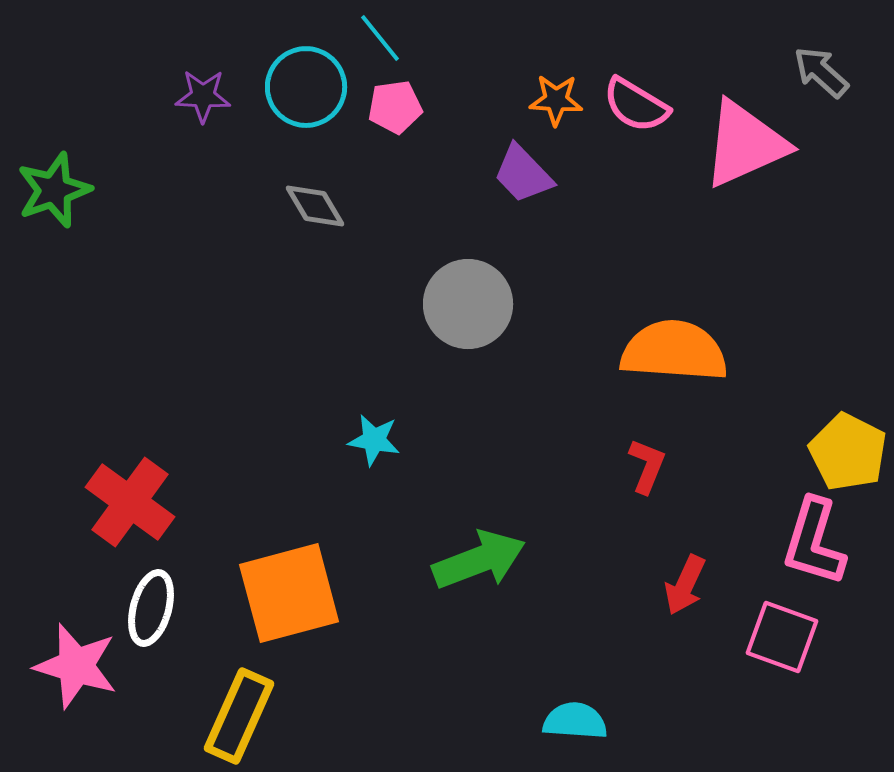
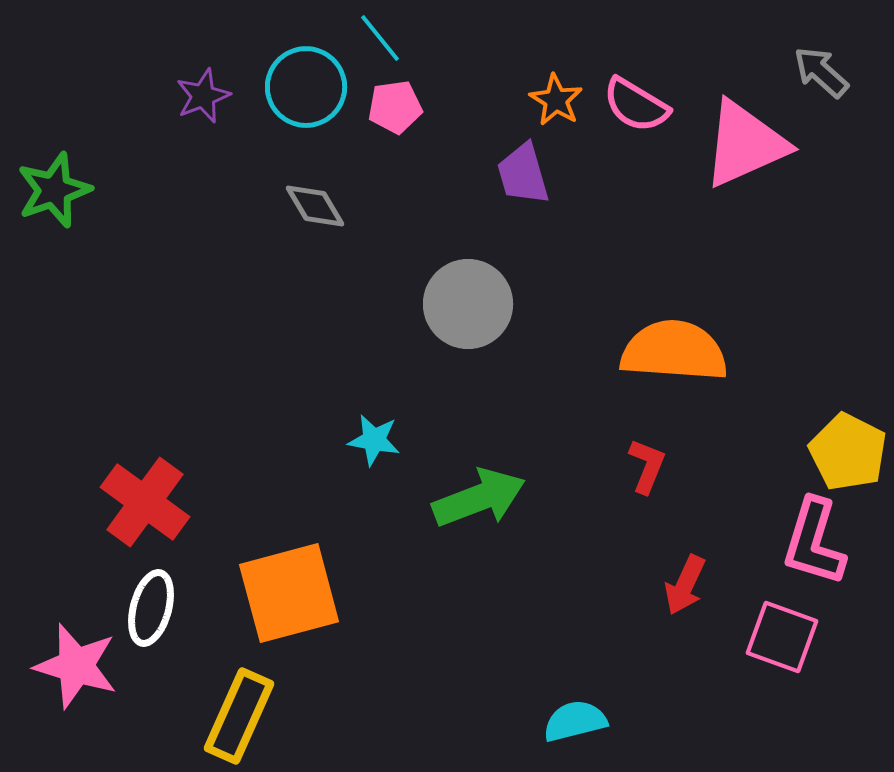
purple star: rotated 24 degrees counterclockwise
orange star: rotated 28 degrees clockwise
purple trapezoid: rotated 28 degrees clockwise
red cross: moved 15 px right
green arrow: moved 62 px up
cyan semicircle: rotated 18 degrees counterclockwise
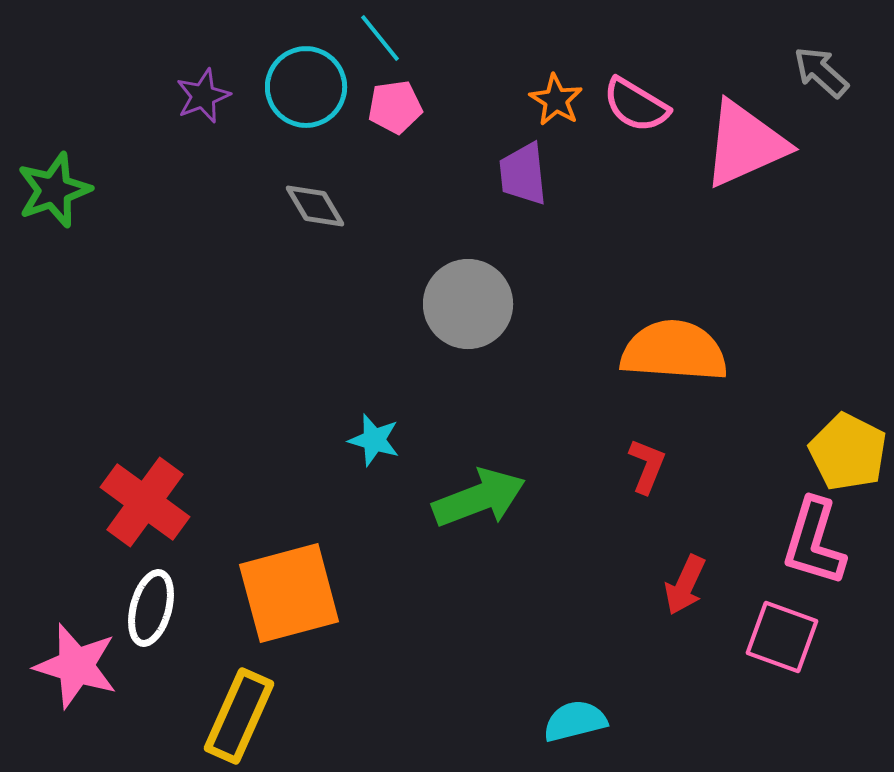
purple trapezoid: rotated 10 degrees clockwise
cyan star: rotated 6 degrees clockwise
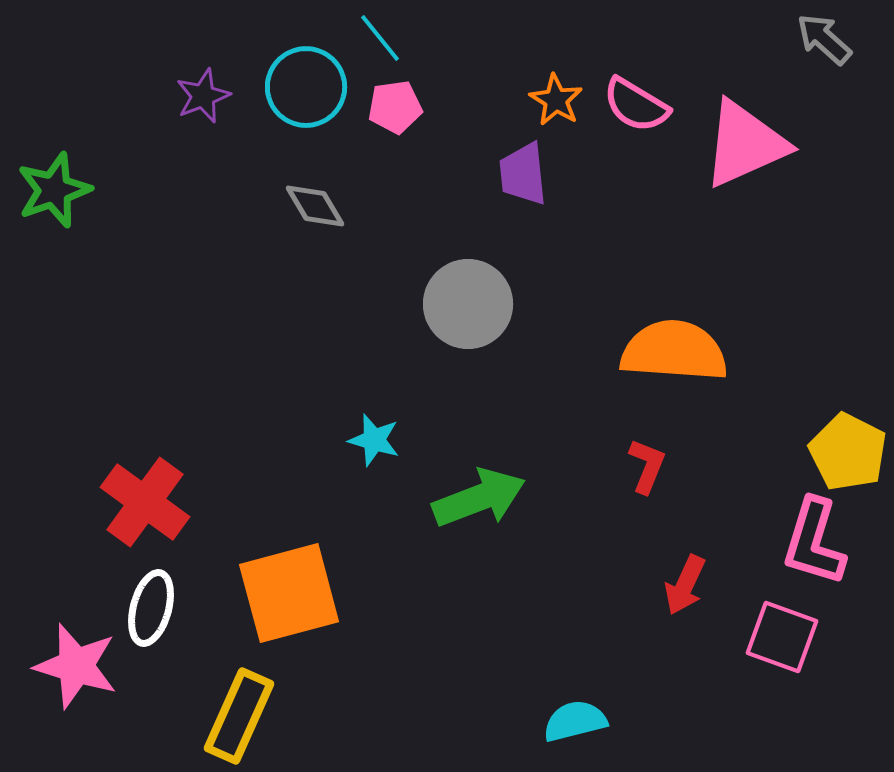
gray arrow: moved 3 px right, 33 px up
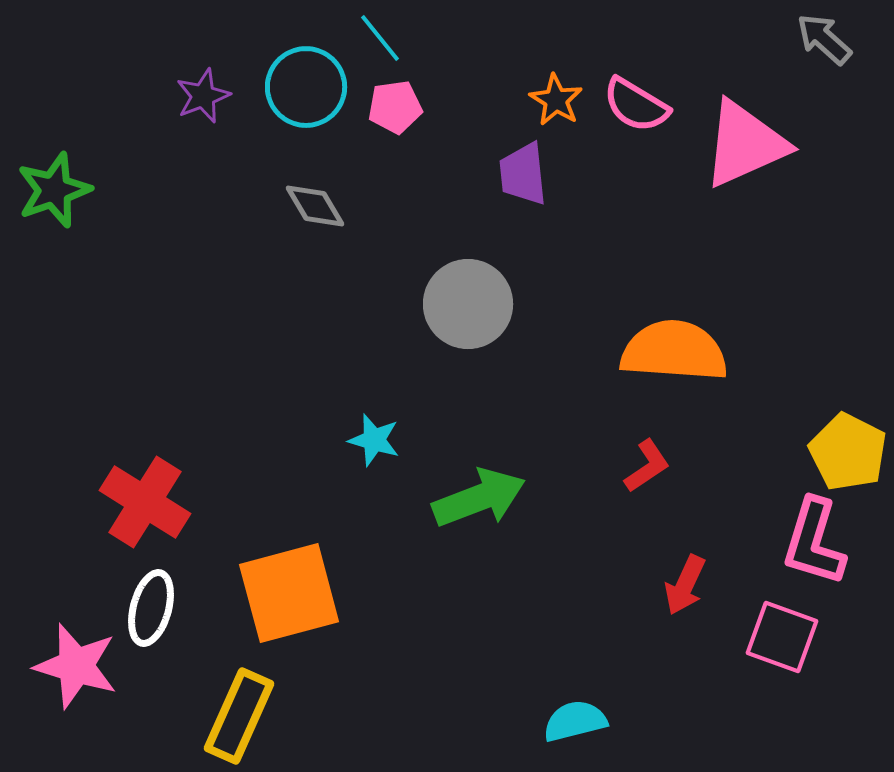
red L-shape: rotated 34 degrees clockwise
red cross: rotated 4 degrees counterclockwise
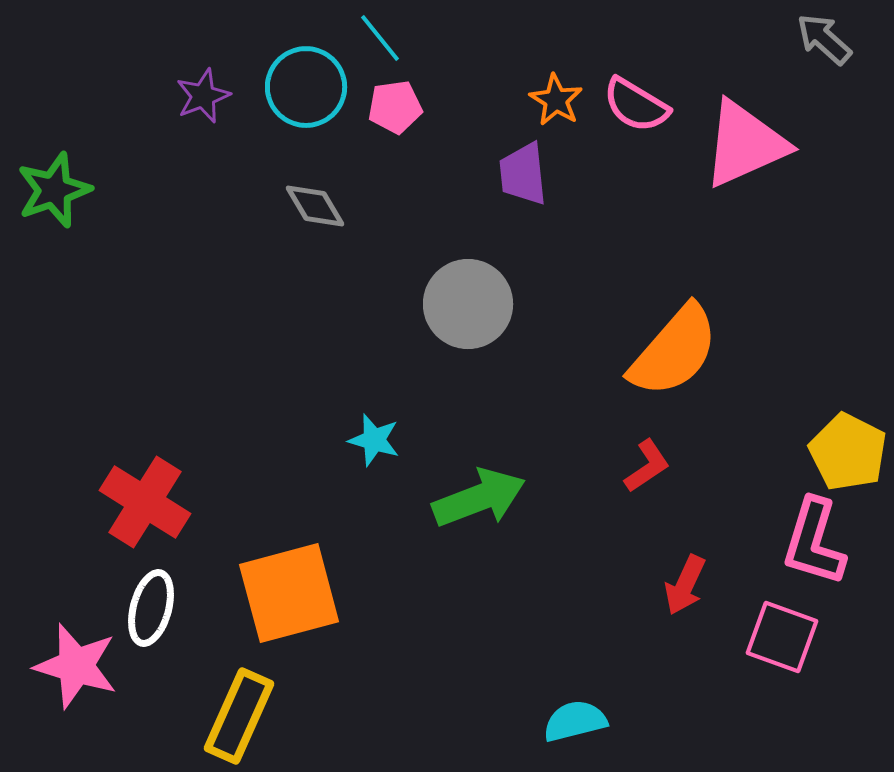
orange semicircle: rotated 127 degrees clockwise
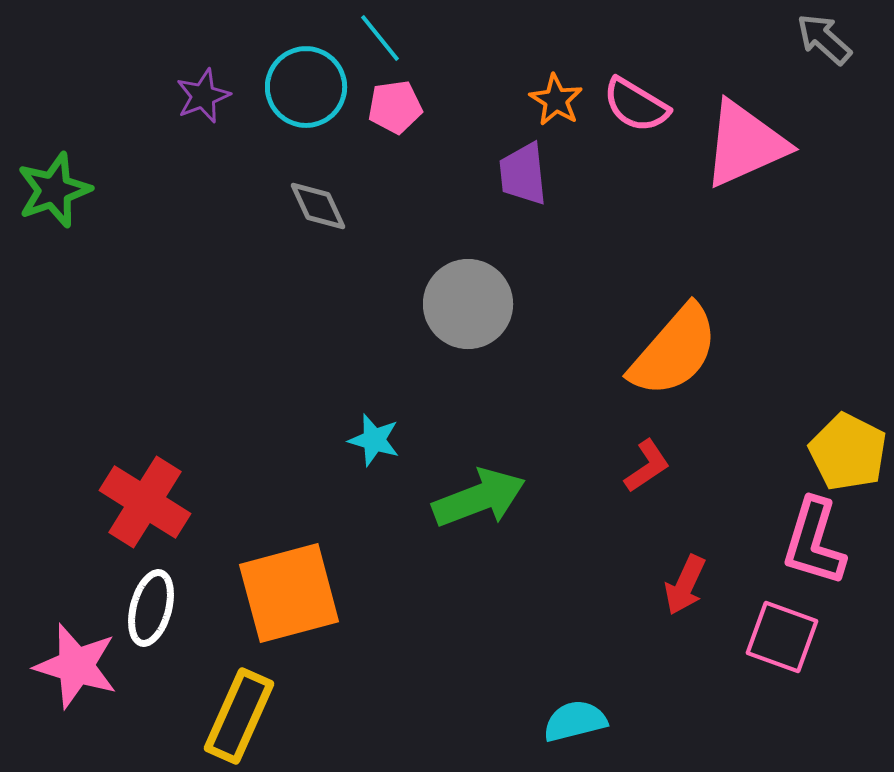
gray diamond: moved 3 px right; rotated 6 degrees clockwise
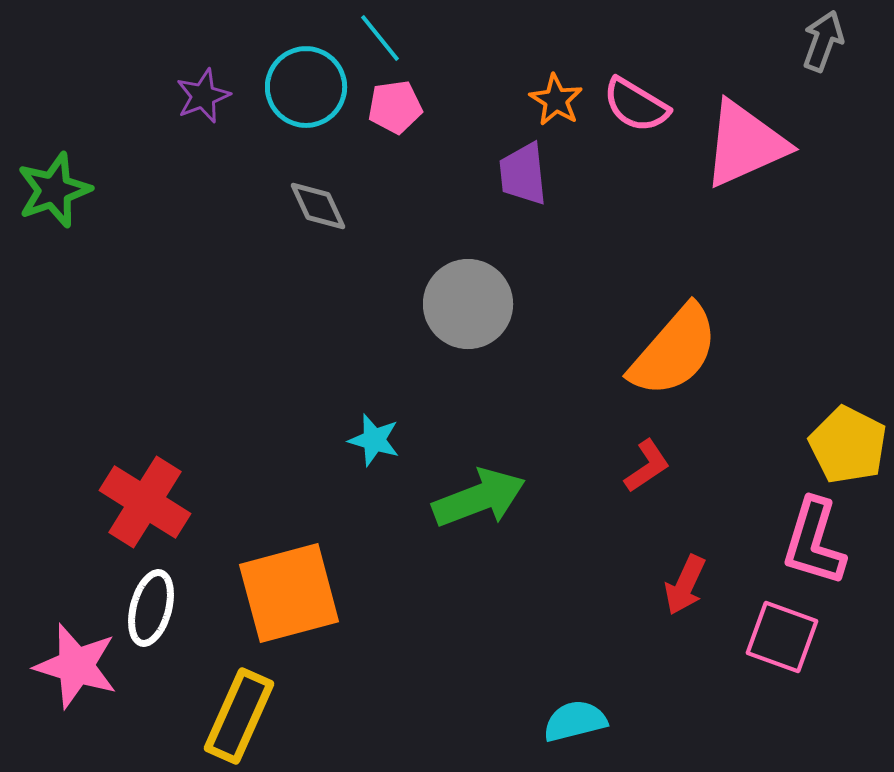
gray arrow: moved 1 px left, 2 px down; rotated 68 degrees clockwise
yellow pentagon: moved 7 px up
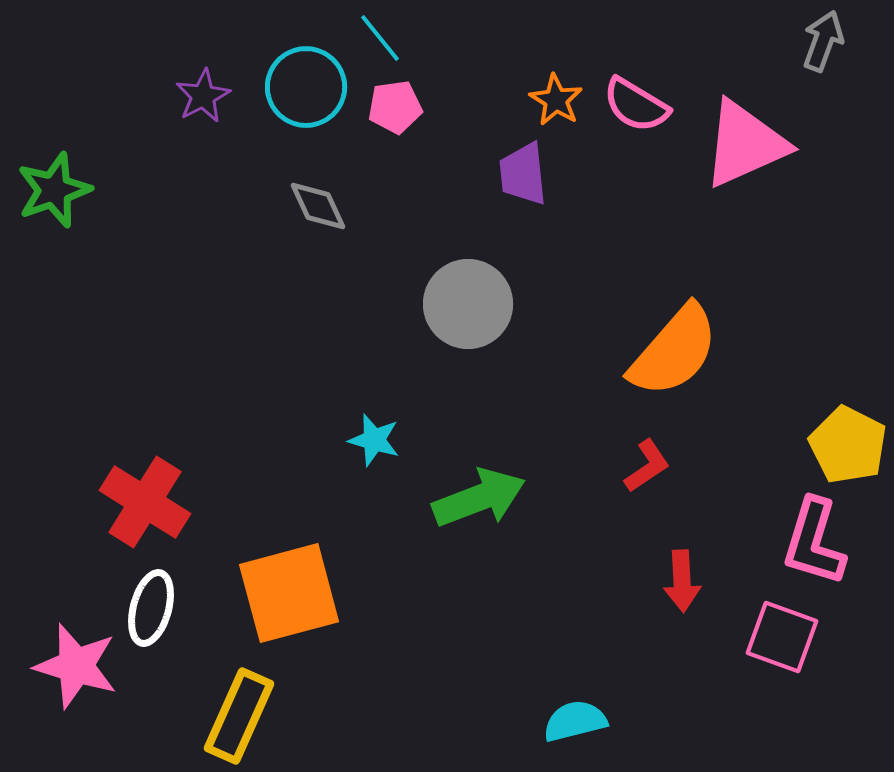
purple star: rotated 6 degrees counterclockwise
red arrow: moved 3 px left, 4 px up; rotated 28 degrees counterclockwise
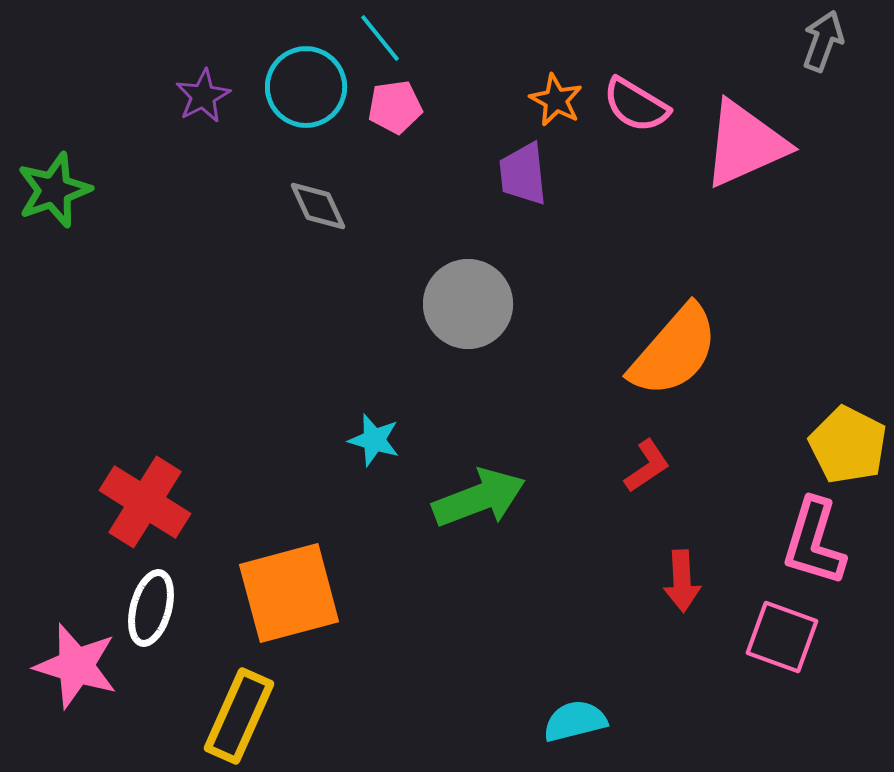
orange star: rotated 4 degrees counterclockwise
